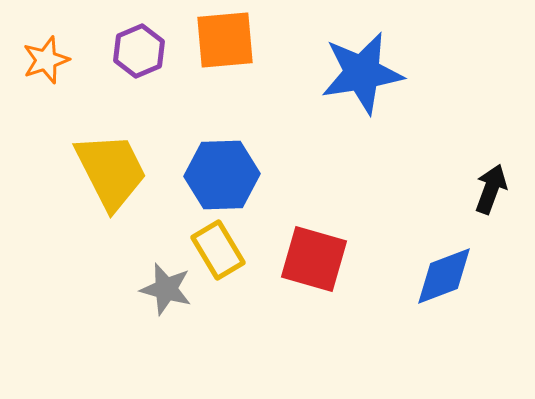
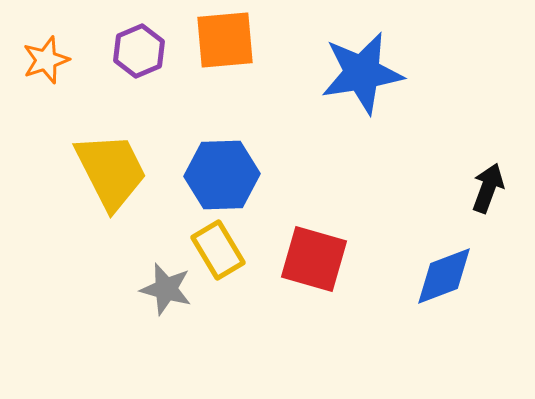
black arrow: moved 3 px left, 1 px up
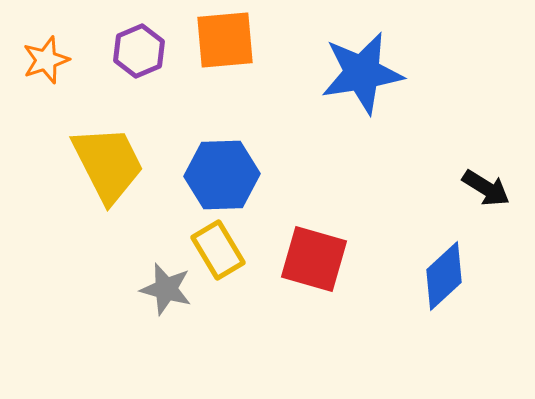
yellow trapezoid: moved 3 px left, 7 px up
black arrow: moved 2 px left; rotated 102 degrees clockwise
blue diamond: rotated 22 degrees counterclockwise
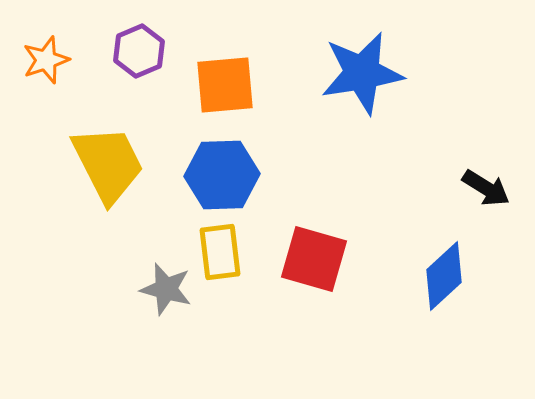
orange square: moved 45 px down
yellow rectangle: moved 2 px right, 2 px down; rotated 24 degrees clockwise
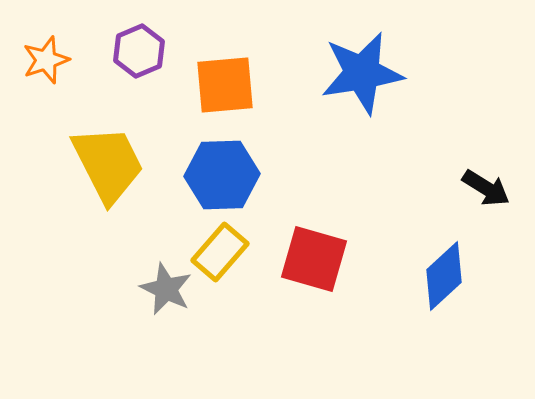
yellow rectangle: rotated 48 degrees clockwise
gray star: rotated 10 degrees clockwise
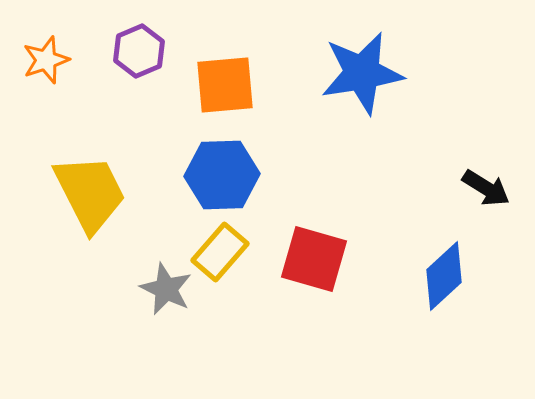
yellow trapezoid: moved 18 px left, 29 px down
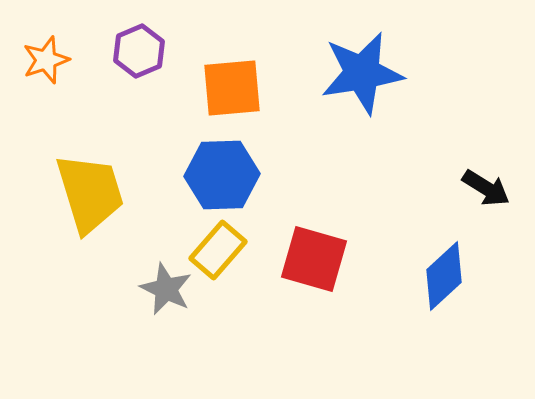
orange square: moved 7 px right, 3 px down
yellow trapezoid: rotated 10 degrees clockwise
yellow rectangle: moved 2 px left, 2 px up
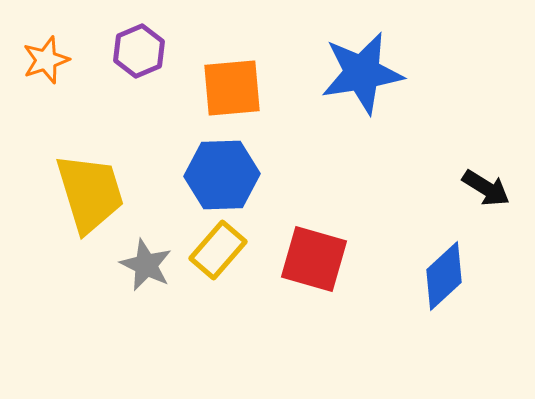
gray star: moved 20 px left, 24 px up
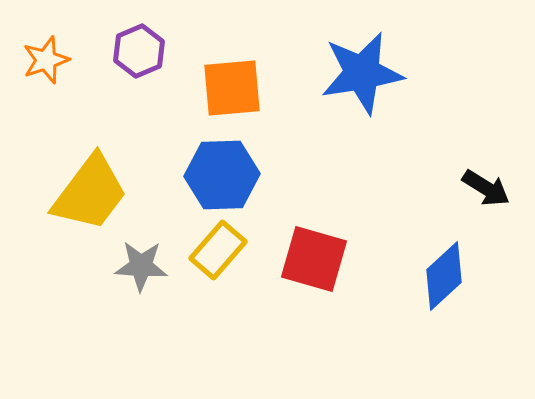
yellow trapezoid: rotated 54 degrees clockwise
gray star: moved 5 px left, 1 px down; rotated 22 degrees counterclockwise
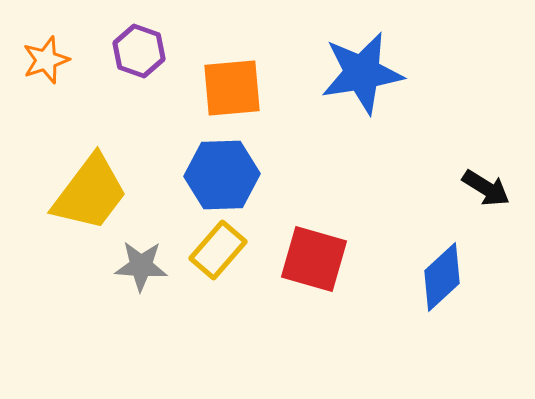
purple hexagon: rotated 18 degrees counterclockwise
blue diamond: moved 2 px left, 1 px down
